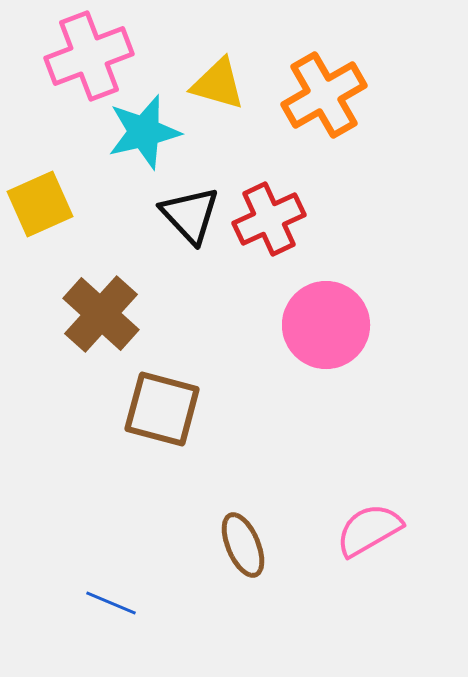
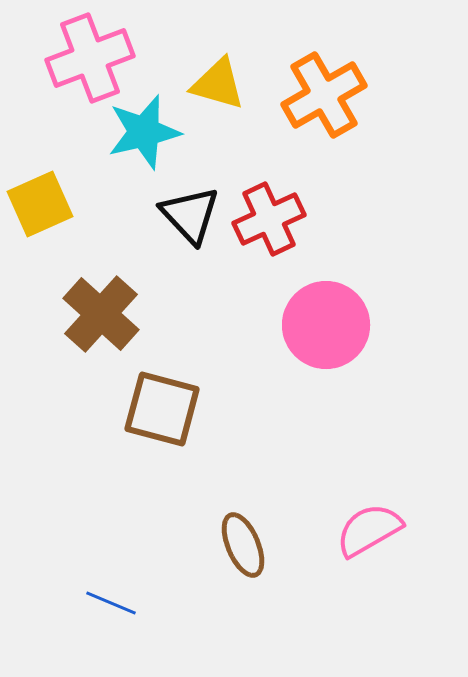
pink cross: moved 1 px right, 2 px down
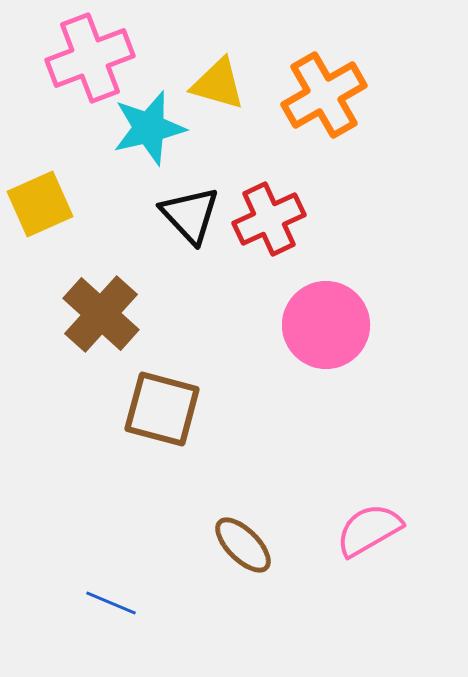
cyan star: moved 5 px right, 4 px up
brown ellipse: rotated 22 degrees counterclockwise
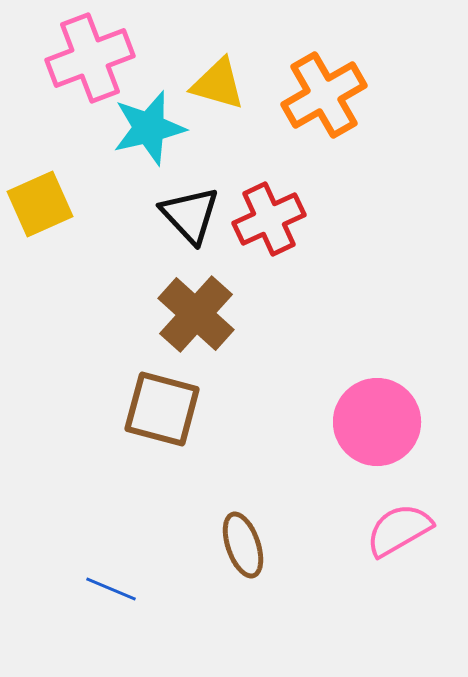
brown cross: moved 95 px right
pink circle: moved 51 px right, 97 px down
pink semicircle: moved 30 px right
brown ellipse: rotated 26 degrees clockwise
blue line: moved 14 px up
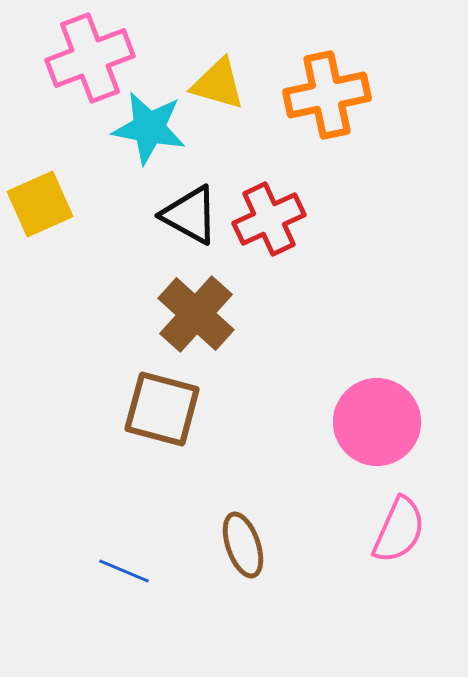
orange cross: moved 3 px right; rotated 18 degrees clockwise
cyan star: rotated 24 degrees clockwise
black triangle: rotated 18 degrees counterclockwise
pink semicircle: rotated 144 degrees clockwise
blue line: moved 13 px right, 18 px up
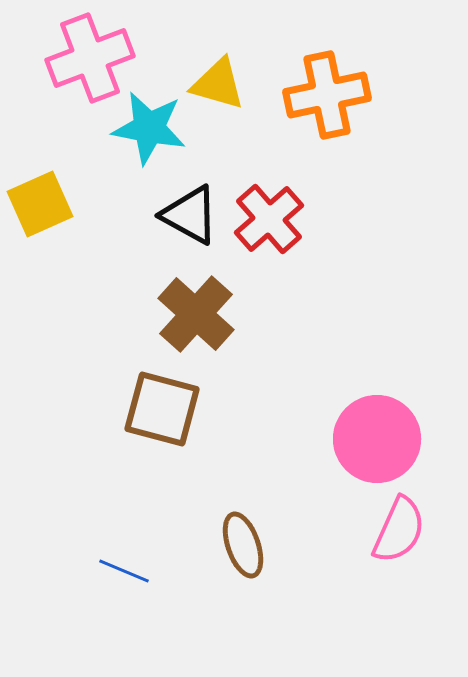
red cross: rotated 16 degrees counterclockwise
pink circle: moved 17 px down
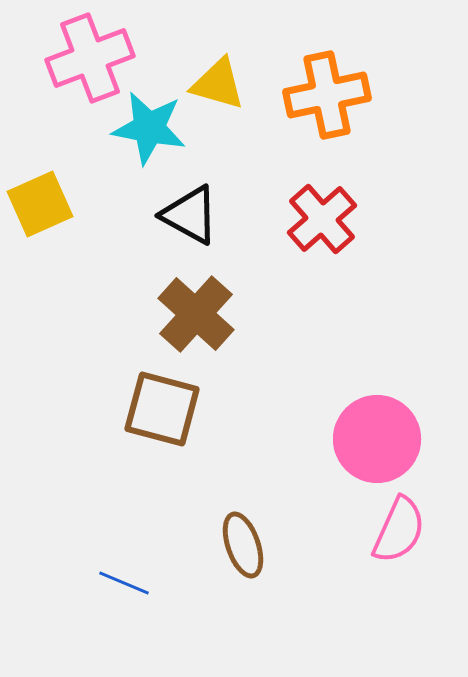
red cross: moved 53 px right
blue line: moved 12 px down
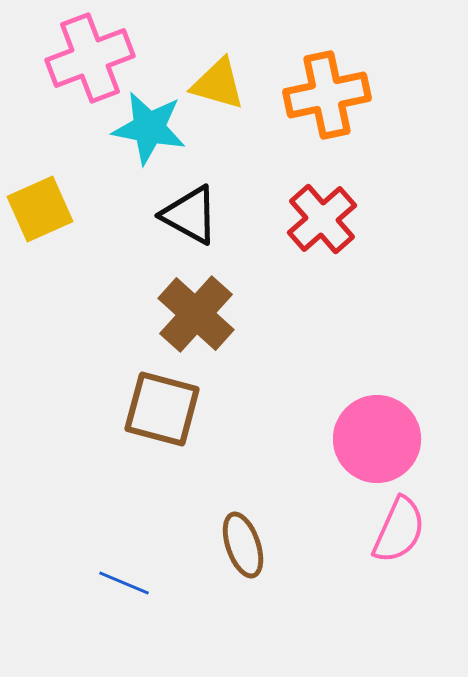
yellow square: moved 5 px down
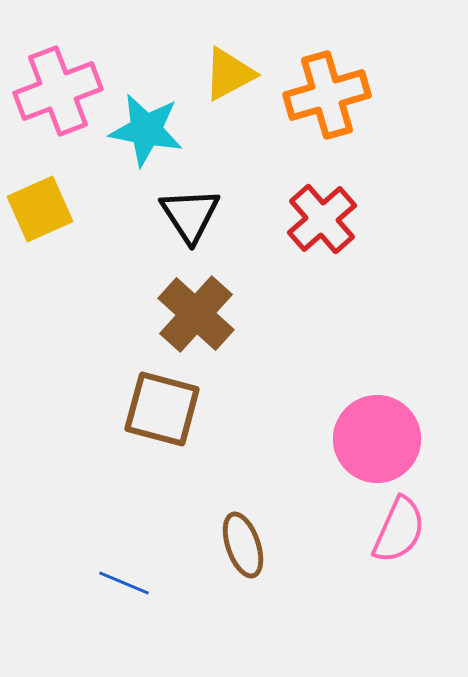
pink cross: moved 32 px left, 33 px down
yellow triangle: moved 11 px right, 10 px up; rotated 44 degrees counterclockwise
orange cross: rotated 4 degrees counterclockwise
cyan star: moved 3 px left, 2 px down
black triangle: rotated 28 degrees clockwise
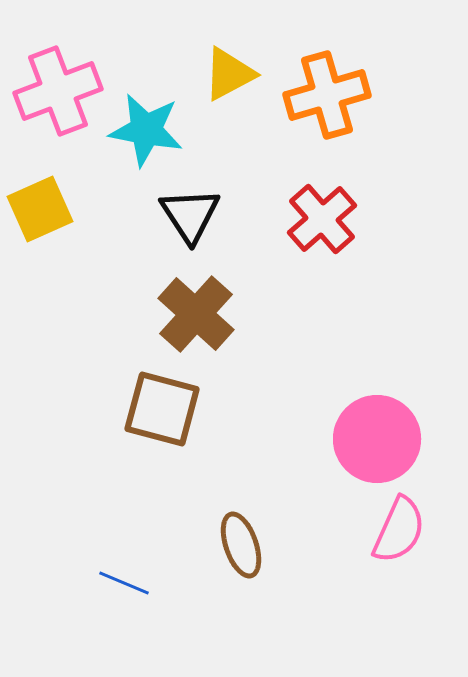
brown ellipse: moved 2 px left
